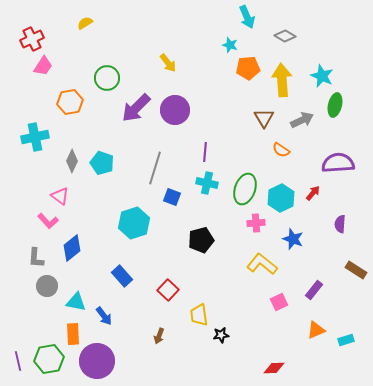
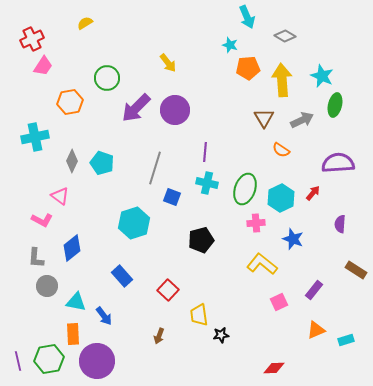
pink L-shape at (48, 221): moved 6 px left, 1 px up; rotated 20 degrees counterclockwise
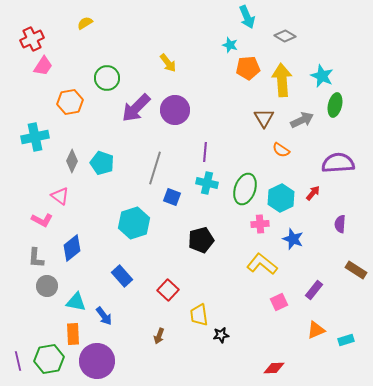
pink cross at (256, 223): moved 4 px right, 1 px down
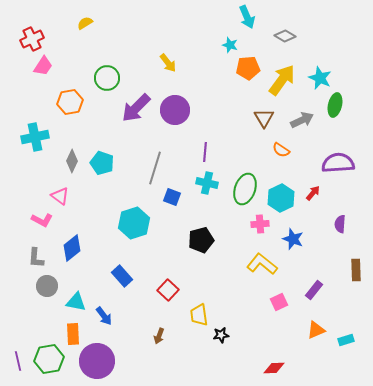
cyan star at (322, 76): moved 2 px left, 2 px down
yellow arrow at (282, 80): rotated 40 degrees clockwise
brown rectangle at (356, 270): rotated 55 degrees clockwise
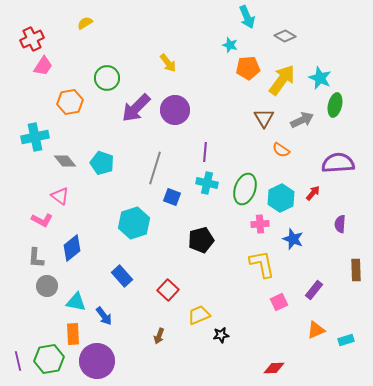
gray diamond at (72, 161): moved 7 px left; rotated 65 degrees counterclockwise
yellow L-shape at (262, 264): rotated 40 degrees clockwise
yellow trapezoid at (199, 315): rotated 75 degrees clockwise
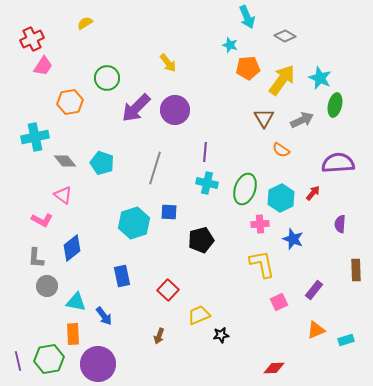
pink triangle at (60, 196): moved 3 px right, 1 px up
blue square at (172, 197): moved 3 px left, 15 px down; rotated 18 degrees counterclockwise
blue rectangle at (122, 276): rotated 30 degrees clockwise
purple circle at (97, 361): moved 1 px right, 3 px down
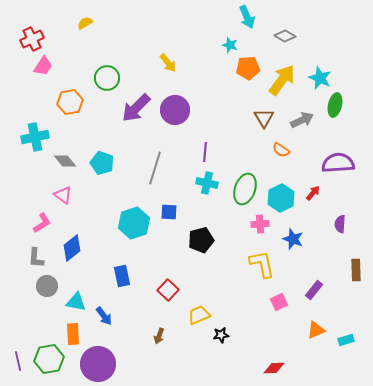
pink L-shape at (42, 220): moved 3 px down; rotated 60 degrees counterclockwise
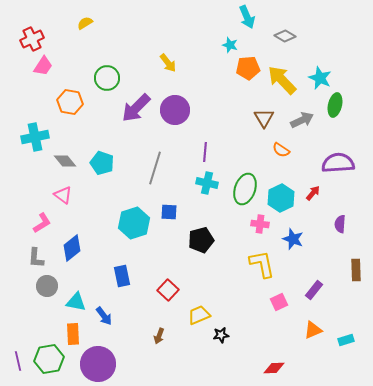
yellow arrow at (282, 80): rotated 80 degrees counterclockwise
orange hexagon at (70, 102): rotated 20 degrees clockwise
pink cross at (260, 224): rotated 12 degrees clockwise
orange triangle at (316, 330): moved 3 px left
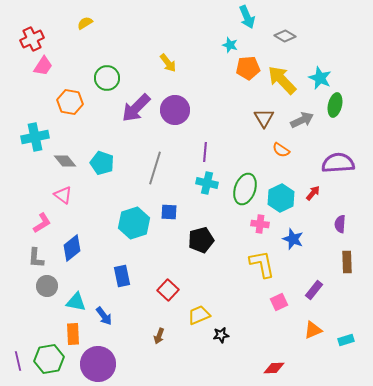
brown rectangle at (356, 270): moved 9 px left, 8 px up
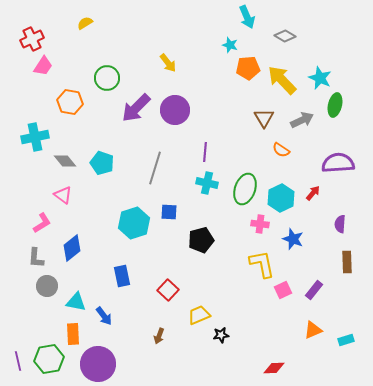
pink square at (279, 302): moved 4 px right, 12 px up
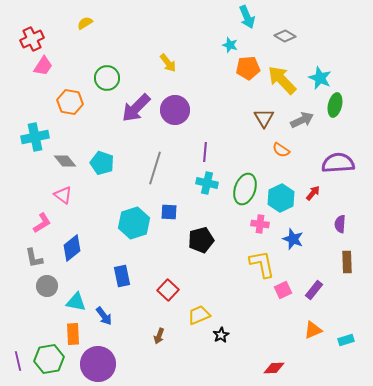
gray L-shape at (36, 258): moved 2 px left; rotated 15 degrees counterclockwise
black star at (221, 335): rotated 21 degrees counterclockwise
